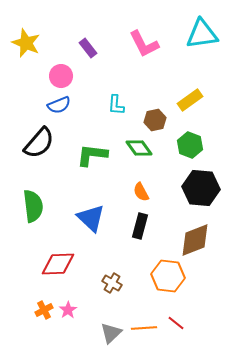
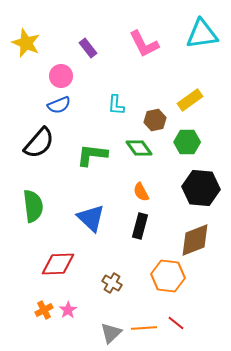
green hexagon: moved 3 px left, 3 px up; rotated 20 degrees counterclockwise
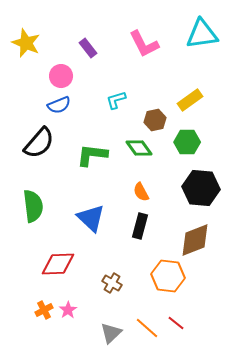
cyan L-shape: moved 5 px up; rotated 70 degrees clockwise
orange line: moved 3 px right; rotated 45 degrees clockwise
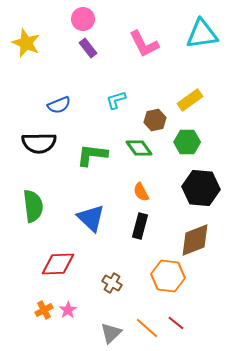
pink circle: moved 22 px right, 57 px up
black semicircle: rotated 48 degrees clockwise
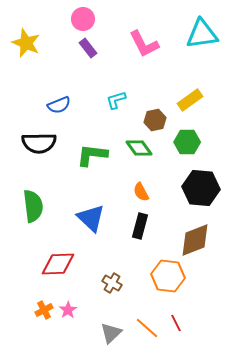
red line: rotated 24 degrees clockwise
